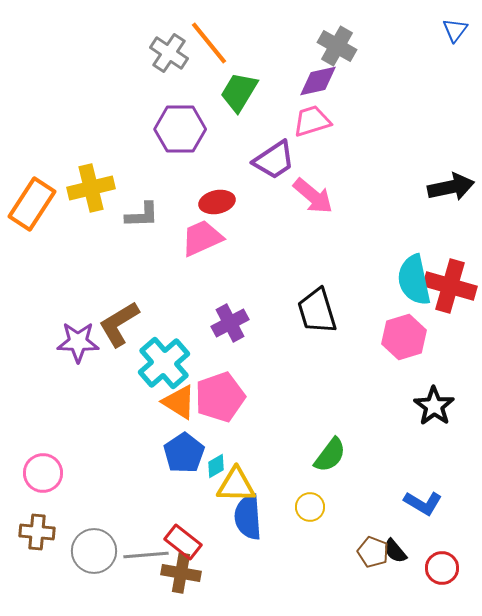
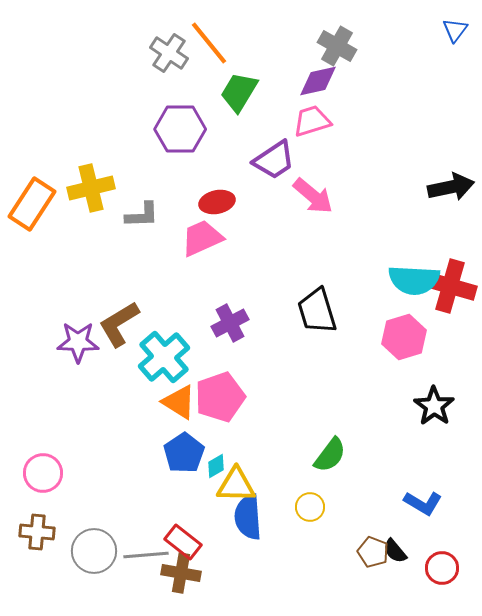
cyan semicircle at (414, 280): rotated 75 degrees counterclockwise
cyan cross at (164, 363): moved 6 px up
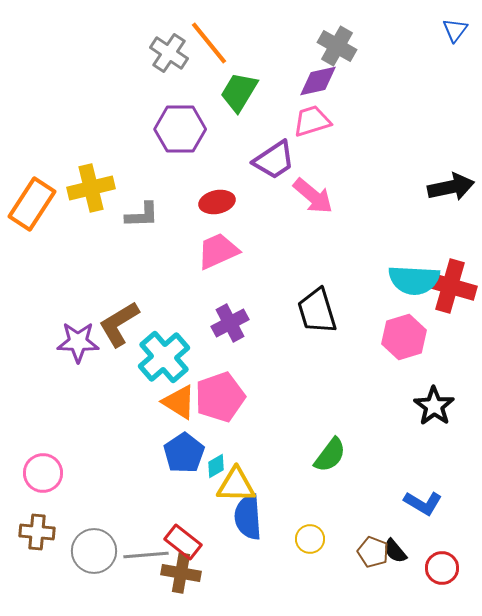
pink trapezoid at (202, 238): moved 16 px right, 13 px down
yellow circle at (310, 507): moved 32 px down
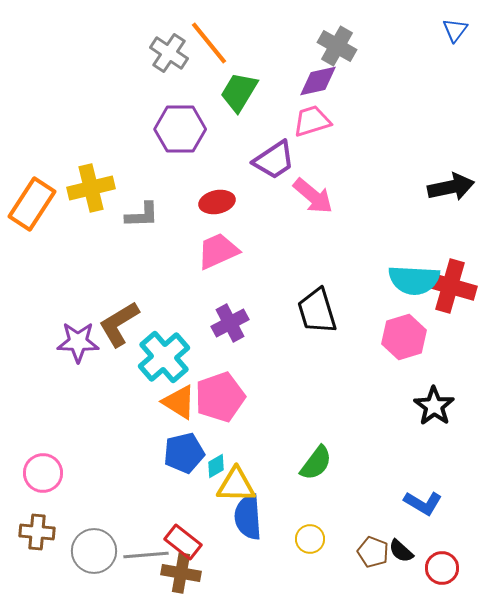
blue pentagon at (184, 453): rotated 21 degrees clockwise
green semicircle at (330, 455): moved 14 px left, 8 px down
black semicircle at (395, 551): moved 6 px right; rotated 8 degrees counterclockwise
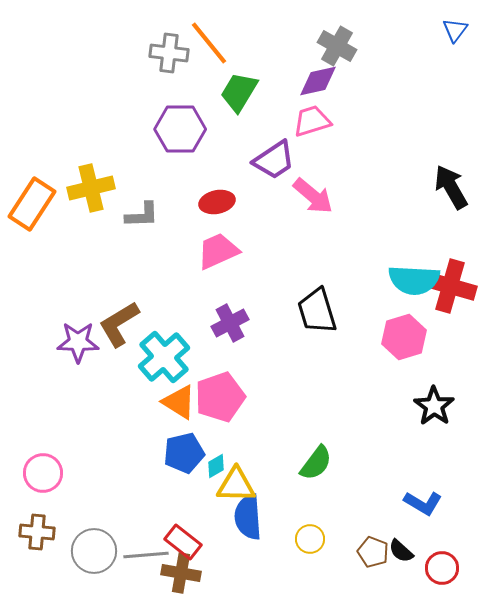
gray cross at (169, 53): rotated 27 degrees counterclockwise
black arrow at (451, 187): rotated 108 degrees counterclockwise
